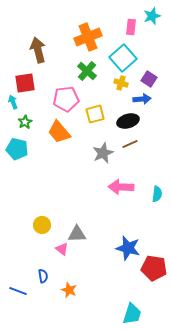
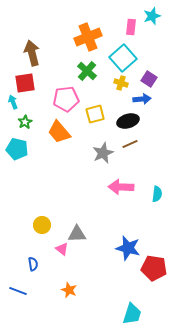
brown arrow: moved 6 px left, 3 px down
blue semicircle: moved 10 px left, 12 px up
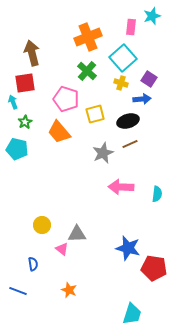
pink pentagon: rotated 25 degrees clockwise
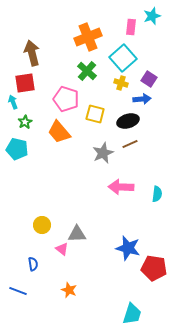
yellow square: rotated 30 degrees clockwise
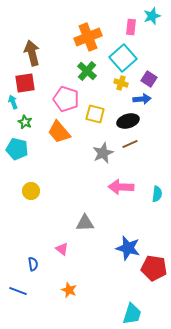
green star: rotated 16 degrees counterclockwise
yellow circle: moved 11 px left, 34 px up
gray triangle: moved 8 px right, 11 px up
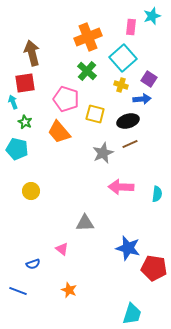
yellow cross: moved 2 px down
blue semicircle: rotated 80 degrees clockwise
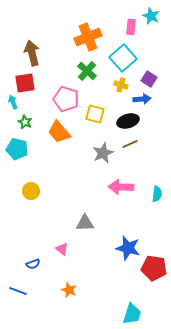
cyan star: moved 1 px left; rotated 30 degrees counterclockwise
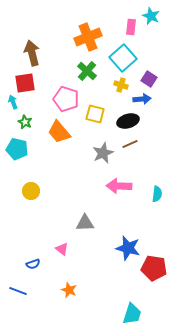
pink arrow: moved 2 px left, 1 px up
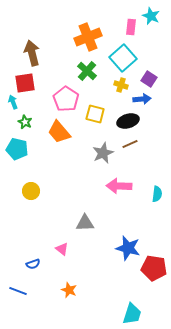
pink pentagon: rotated 15 degrees clockwise
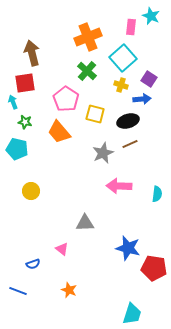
green star: rotated 16 degrees counterclockwise
